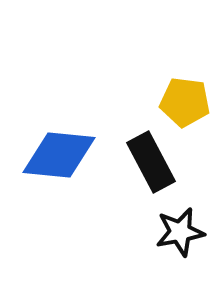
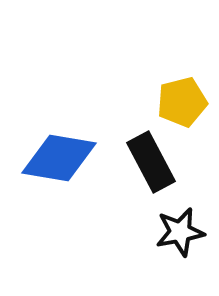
yellow pentagon: moved 3 px left; rotated 21 degrees counterclockwise
blue diamond: moved 3 px down; rotated 4 degrees clockwise
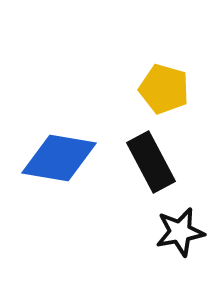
yellow pentagon: moved 18 px left, 13 px up; rotated 30 degrees clockwise
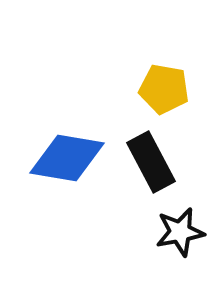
yellow pentagon: rotated 6 degrees counterclockwise
blue diamond: moved 8 px right
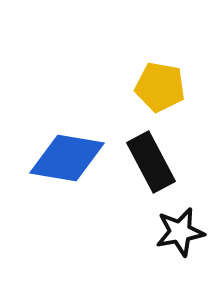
yellow pentagon: moved 4 px left, 2 px up
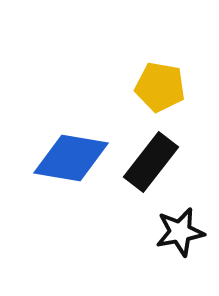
blue diamond: moved 4 px right
black rectangle: rotated 66 degrees clockwise
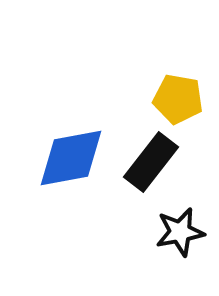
yellow pentagon: moved 18 px right, 12 px down
blue diamond: rotated 20 degrees counterclockwise
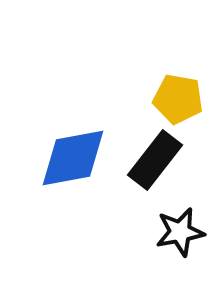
blue diamond: moved 2 px right
black rectangle: moved 4 px right, 2 px up
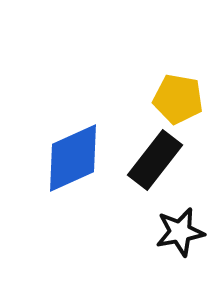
blue diamond: rotated 14 degrees counterclockwise
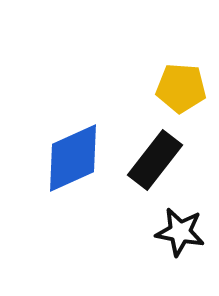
yellow pentagon: moved 3 px right, 11 px up; rotated 6 degrees counterclockwise
black star: rotated 21 degrees clockwise
